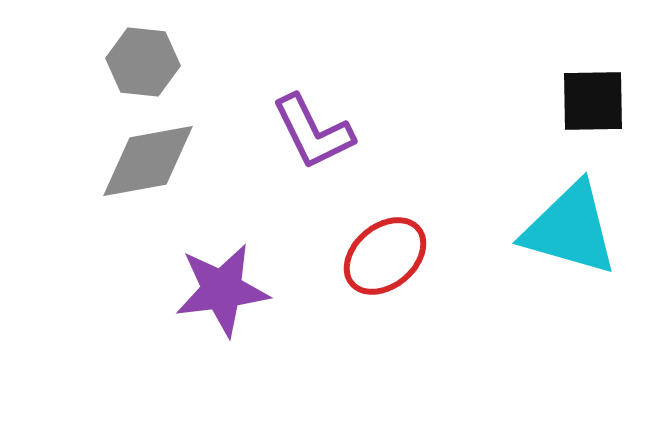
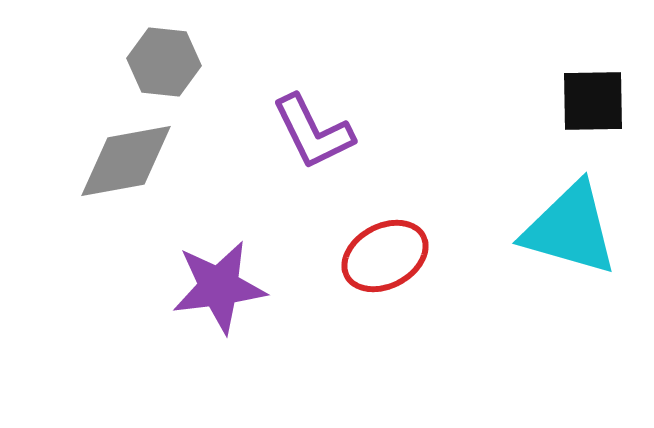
gray hexagon: moved 21 px right
gray diamond: moved 22 px left
red ellipse: rotated 12 degrees clockwise
purple star: moved 3 px left, 3 px up
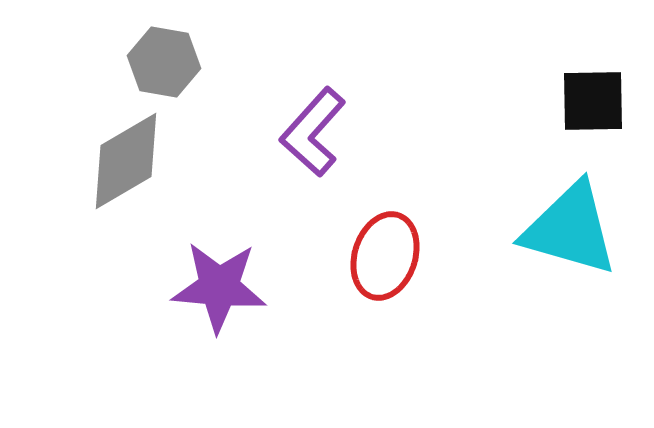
gray hexagon: rotated 4 degrees clockwise
purple L-shape: rotated 68 degrees clockwise
gray diamond: rotated 20 degrees counterclockwise
red ellipse: rotated 44 degrees counterclockwise
purple star: rotated 12 degrees clockwise
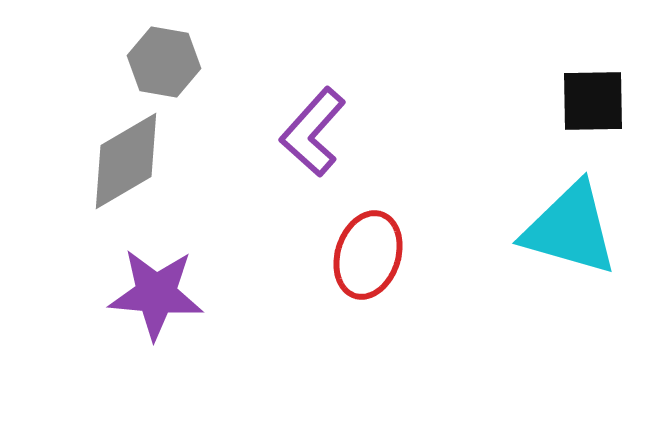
red ellipse: moved 17 px left, 1 px up
purple star: moved 63 px left, 7 px down
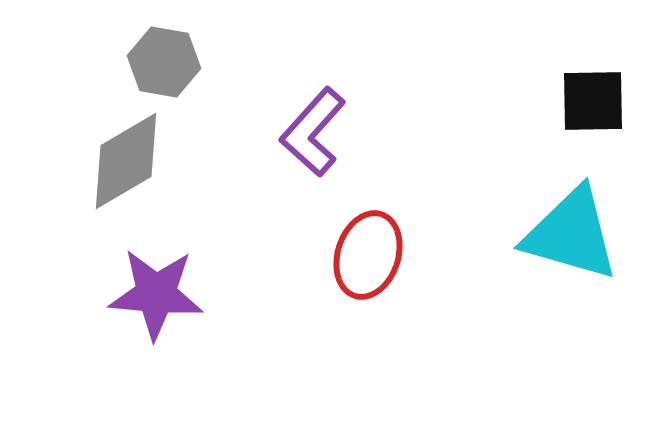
cyan triangle: moved 1 px right, 5 px down
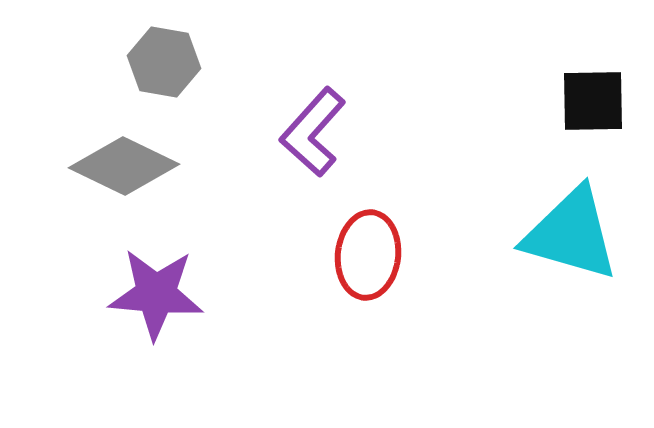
gray diamond: moved 2 px left, 5 px down; rotated 56 degrees clockwise
red ellipse: rotated 12 degrees counterclockwise
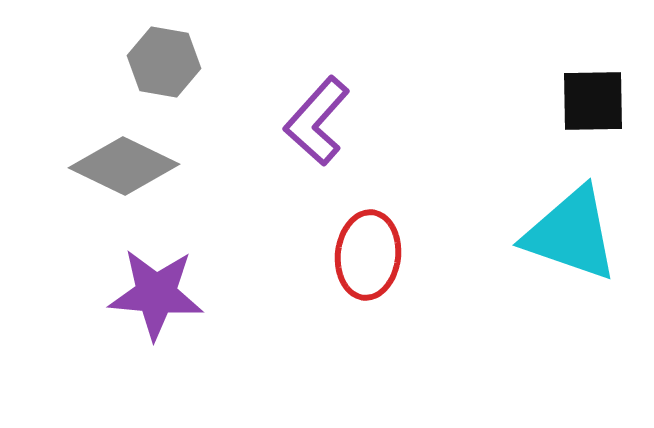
purple L-shape: moved 4 px right, 11 px up
cyan triangle: rotated 3 degrees clockwise
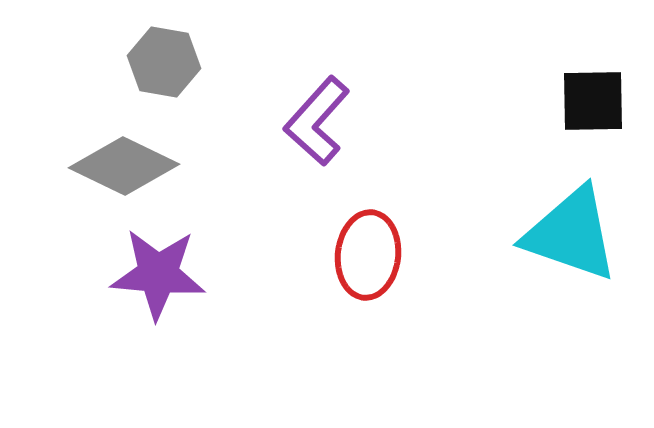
purple star: moved 2 px right, 20 px up
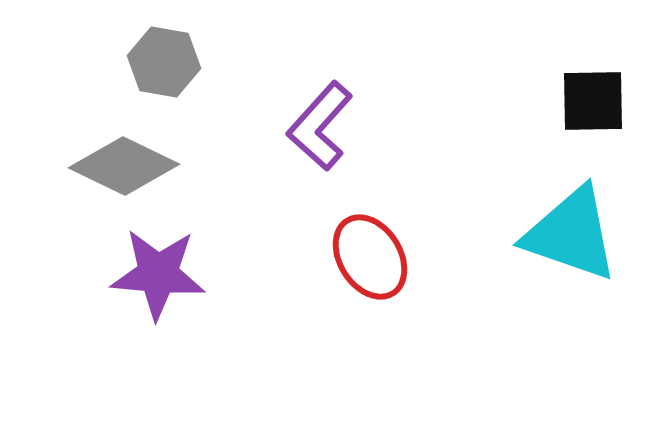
purple L-shape: moved 3 px right, 5 px down
red ellipse: moved 2 px right, 2 px down; rotated 38 degrees counterclockwise
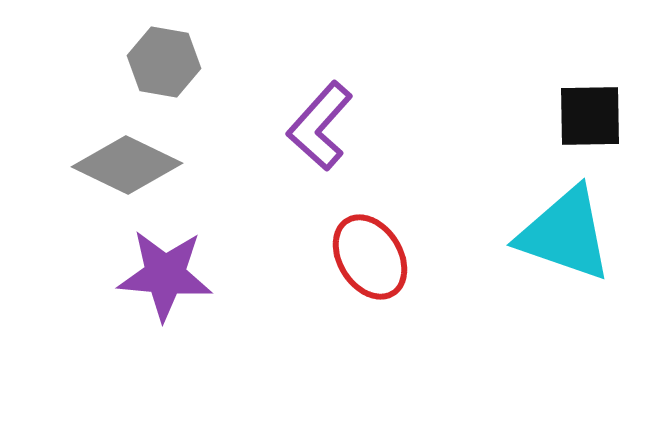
black square: moved 3 px left, 15 px down
gray diamond: moved 3 px right, 1 px up
cyan triangle: moved 6 px left
purple star: moved 7 px right, 1 px down
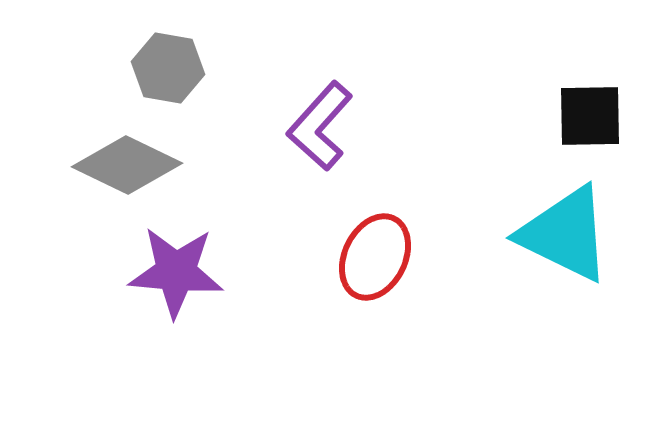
gray hexagon: moved 4 px right, 6 px down
cyan triangle: rotated 7 degrees clockwise
red ellipse: moved 5 px right; rotated 58 degrees clockwise
purple star: moved 11 px right, 3 px up
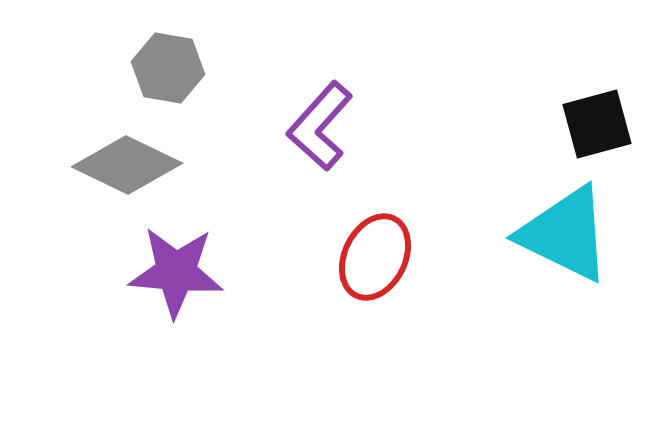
black square: moved 7 px right, 8 px down; rotated 14 degrees counterclockwise
